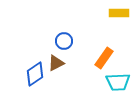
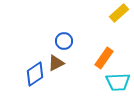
yellow rectangle: rotated 42 degrees counterclockwise
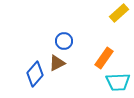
brown triangle: moved 1 px right
blue diamond: rotated 15 degrees counterclockwise
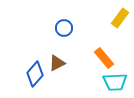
yellow rectangle: moved 1 px right, 5 px down; rotated 12 degrees counterclockwise
blue circle: moved 13 px up
orange rectangle: rotated 75 degrees counterclockwise
cyan trapezoid: moved 3 px left
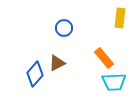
yellow rectangle: rotated 30 degrees counterclockwise
cyan trapezoid: moved 1 px left
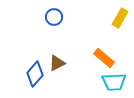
yellow rectangle: rotated 24 degrees clockwise
blue circle: moved 10 px left, 11 px up
orange rectangle: rotated 10 degrees counterclockwise
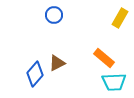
blue circle: moved 2 px up
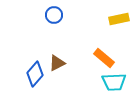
yellow rectangle: moved 1 px left, 1 px down; rotated 48 degrees clockwise
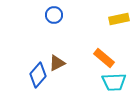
blue diamond: moved 3 px right, 1 px down
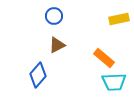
blue circle: moved 1 px down
brown triangle: moved 18 px up
